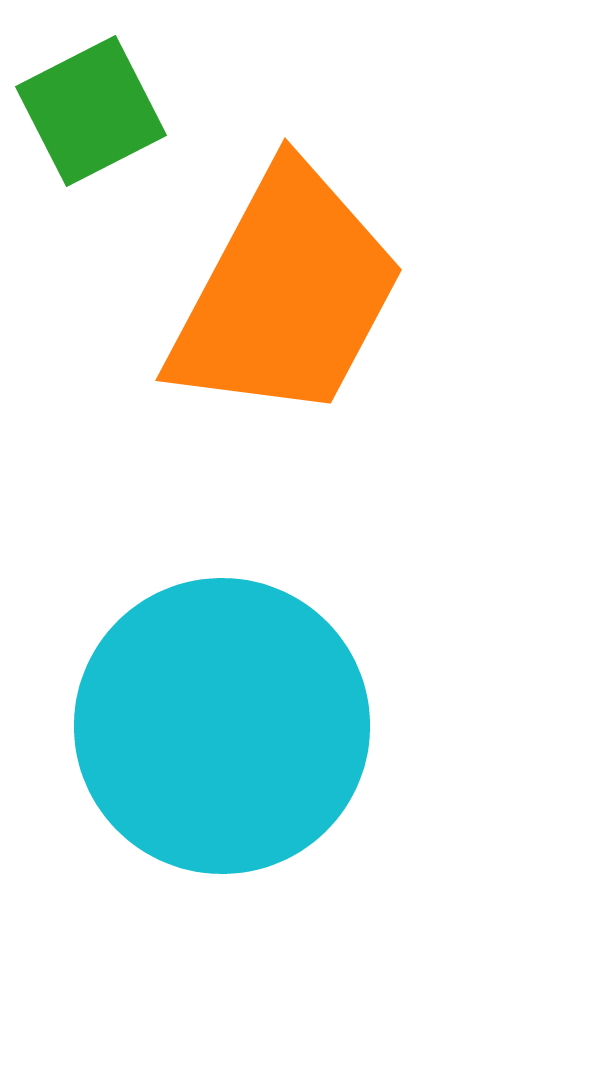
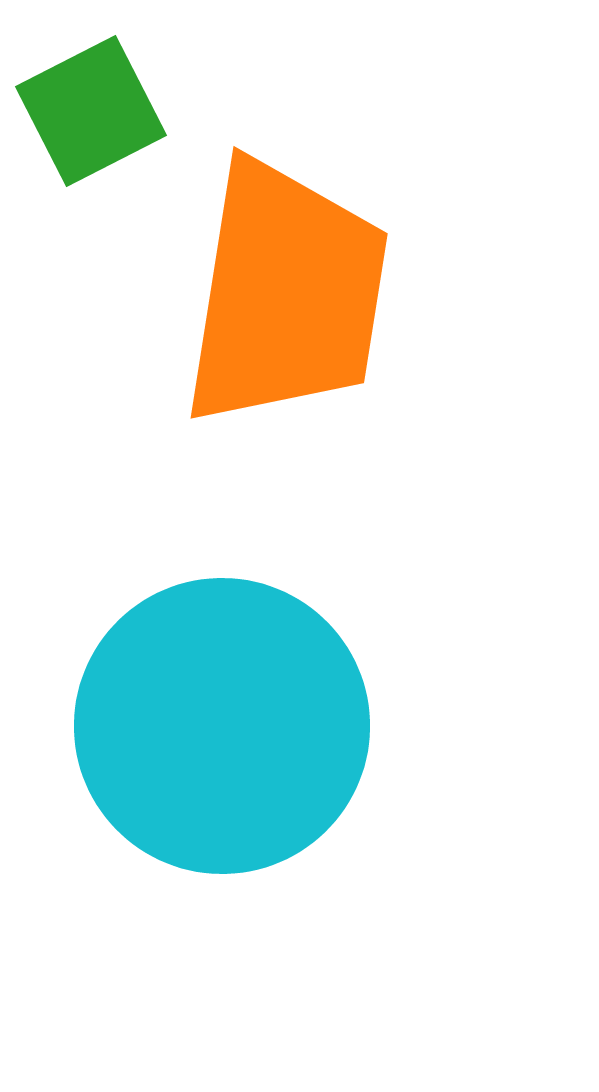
orange trapezoid: rotated 19 degrees counterclockwise
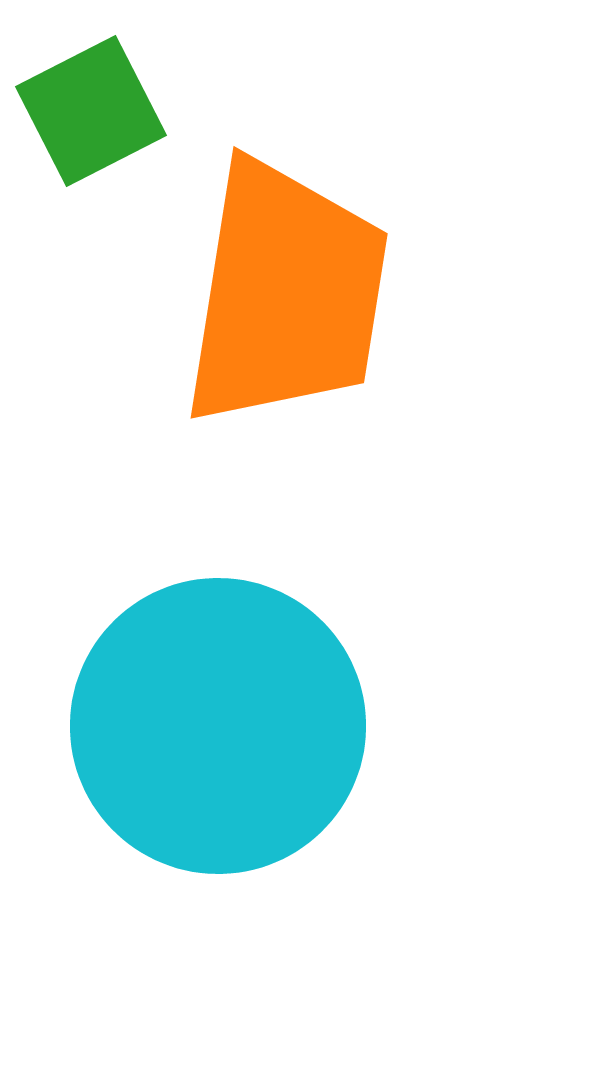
cyan circle: moved 4 px left
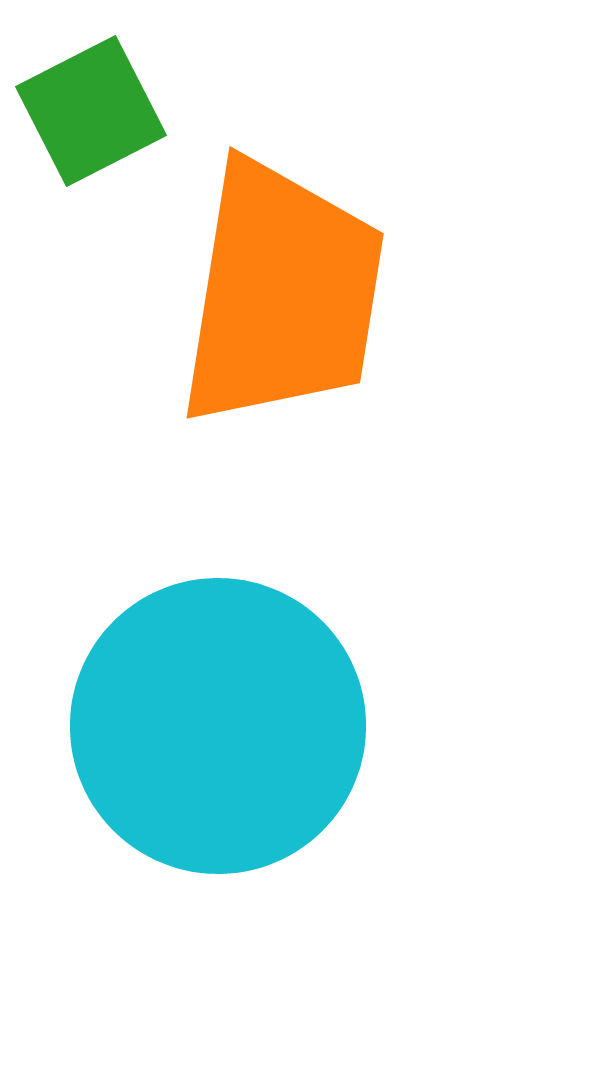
orange trapezoid: moved 4 px left
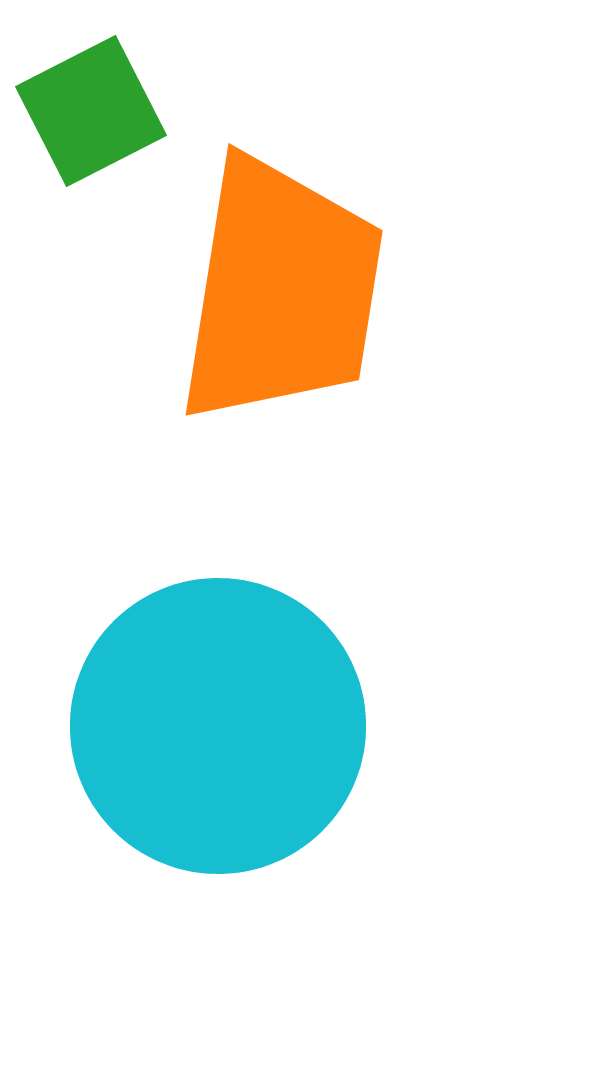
orange trapezoid: moved 1 px left, 3 px up
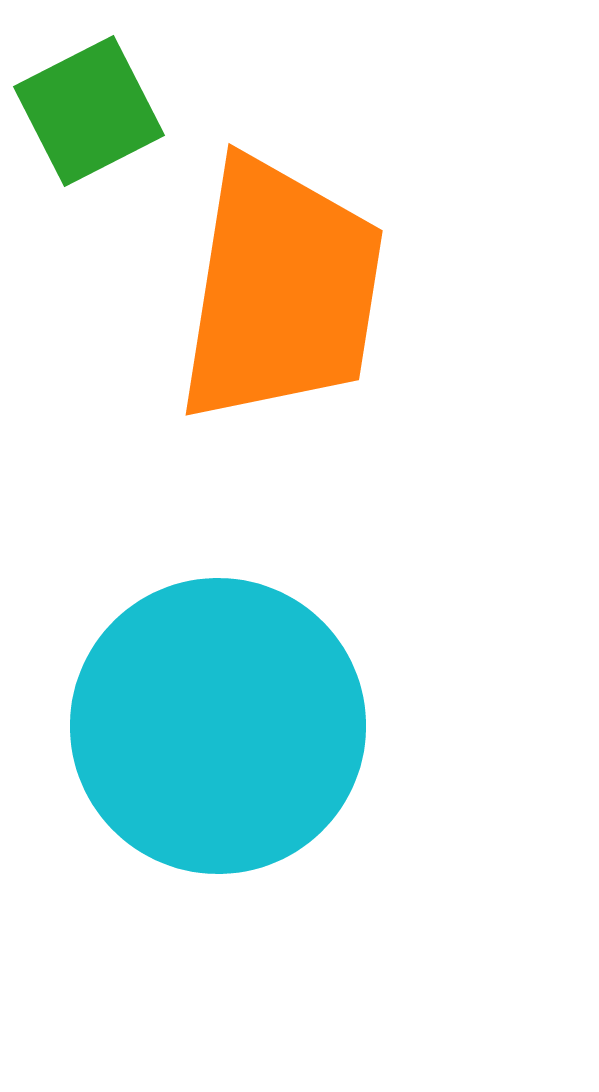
green square: moved 2 px left
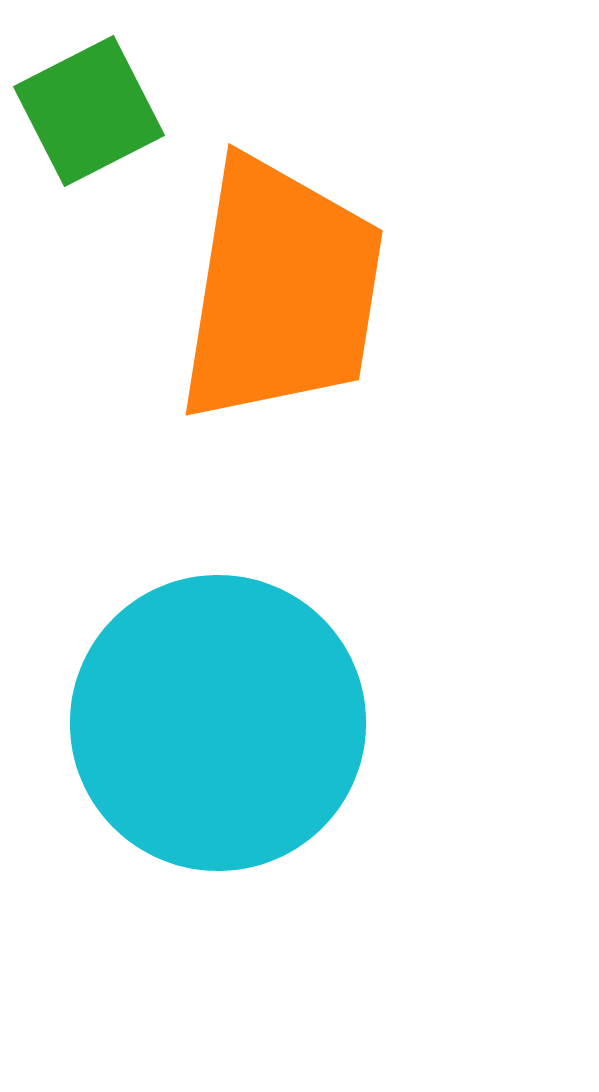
cyan circle: moved 3 px up
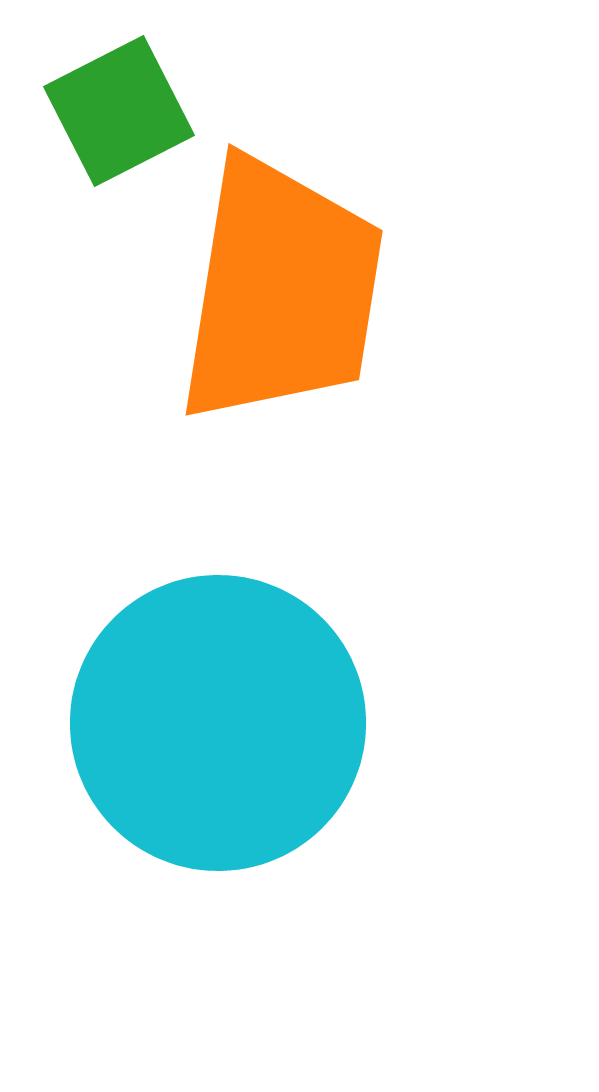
green square: moved 30 px right
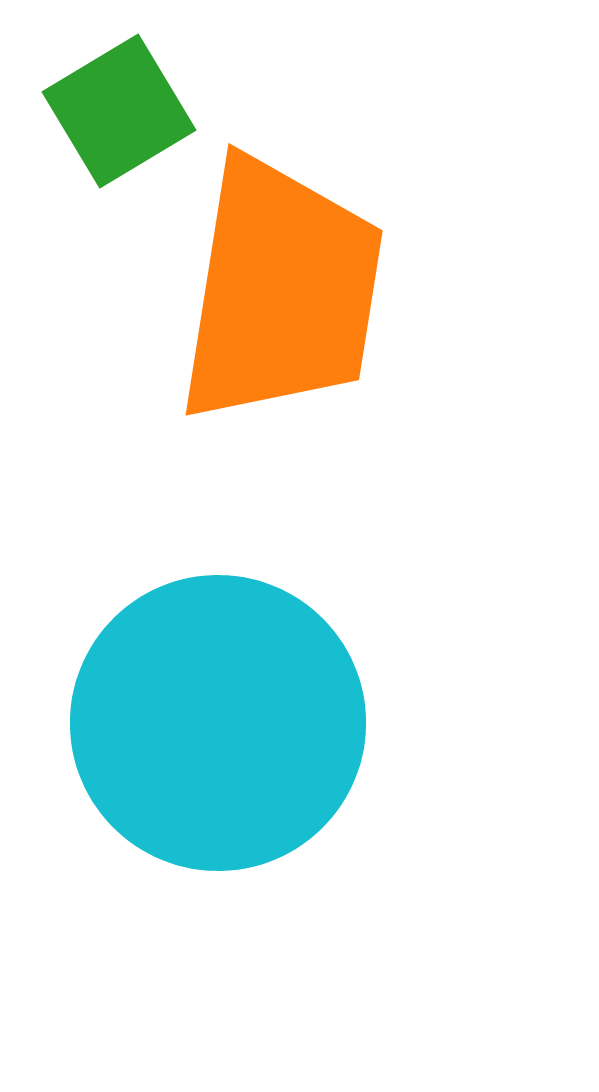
green square: rotated 4 degrees counterclockwise
